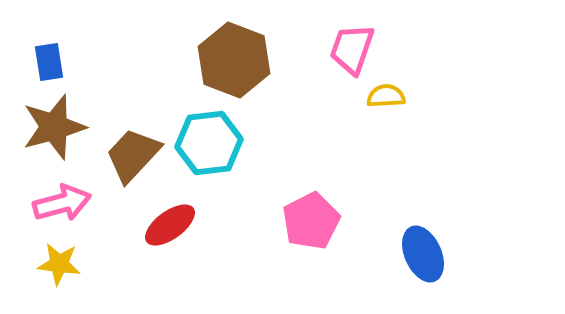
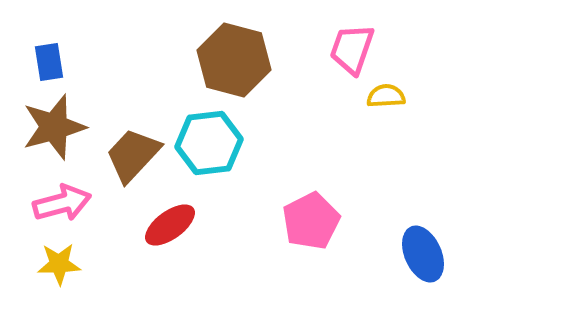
brown hexagon: rotated 6 degrees counterclockwise
yellow star: rotated 9 degrees counterclockwise
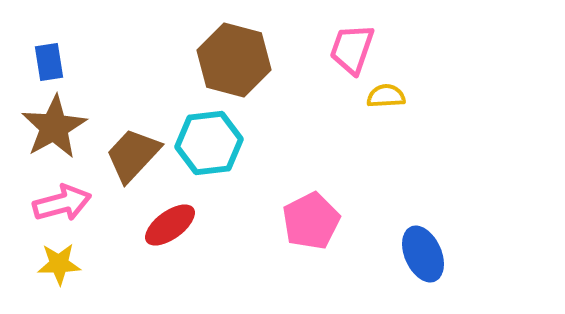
brown star: rotated 14 degrees counterclockwise
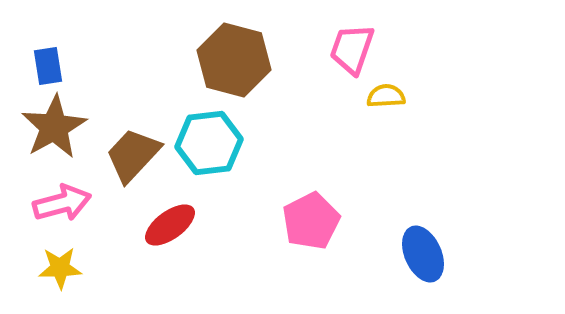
blue rectangle: moved 1 px left, 4 px down
yellow star: moved 1 px right, 4 px down
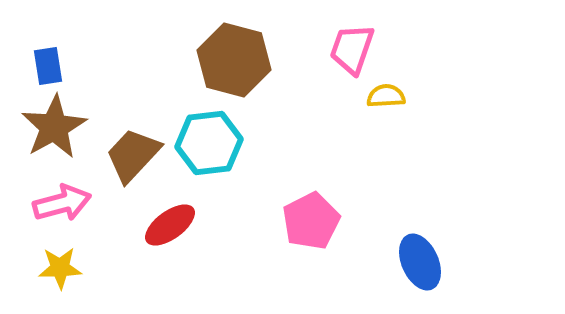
blue ellipse: moved 3 px left, 8 px down
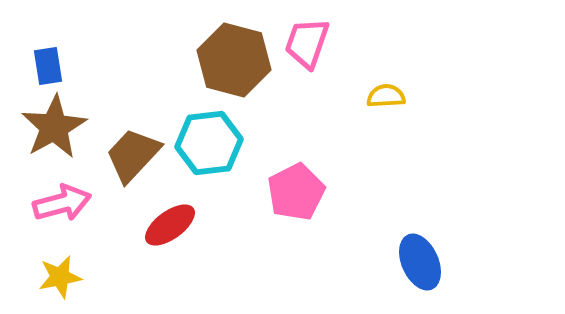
pink trapezoid: moved 45 px left, 6 px up
pink pentagon: moved 15 px left, 29 px up
yellow star: moved 9 px down; rotated 9 degrees counterclockwise
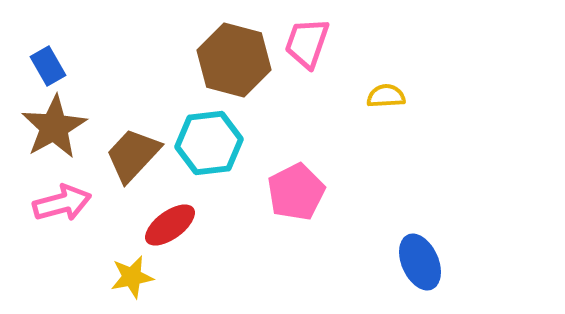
blue rectangle: rotated 21 degrees counterclockwise
yellow star: moved 72 px right
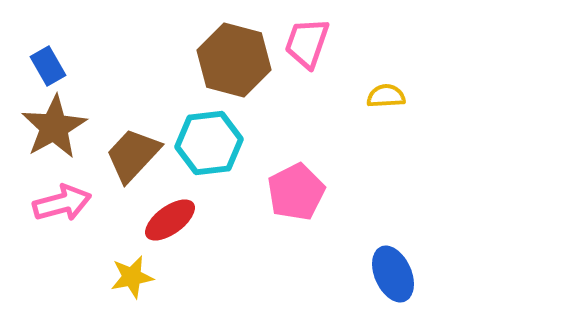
red ellipse: moved 5 px up
blue ellipse: moved 27 px left, 12 px down
